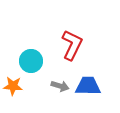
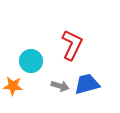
blue trapezoid: moved 1 px left, 2 px up; rotated 16 degrees counterclockwise
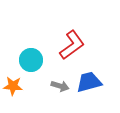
red L-shape: rotated 28 degrees clockwise
cyan circle: moved 1 px up
blue trapezoid: moved 2 px right, 2 px up
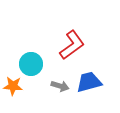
cyan circle: moved 4 px down
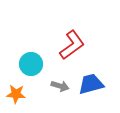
blue trapezoid: moved 2 px right, 2 px down
orange star: moved 3 px right, 8 px down
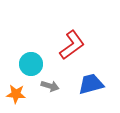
gray arrow: moved 10 px left
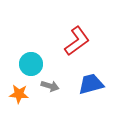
red L-shape: moved 5 px right, 4 px up
orange star: moved 3 px right
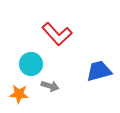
red L-shape: moved 20 px left, 7 px up; rotated 84 degrees clockwise
blue trapezoid: moved 8 px right, 13 px up
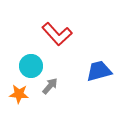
cyan circle: moved 2 px down
gray arrow: rotated 66 degrees counterclockwise
